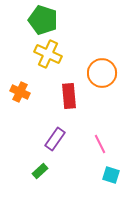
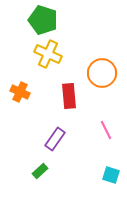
pink line: moved 6 px right, 14 px up
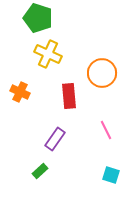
green pentagon: moved 5 px left, 2 px up
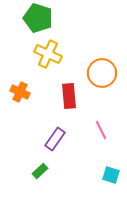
pink line: moved 5 px left
